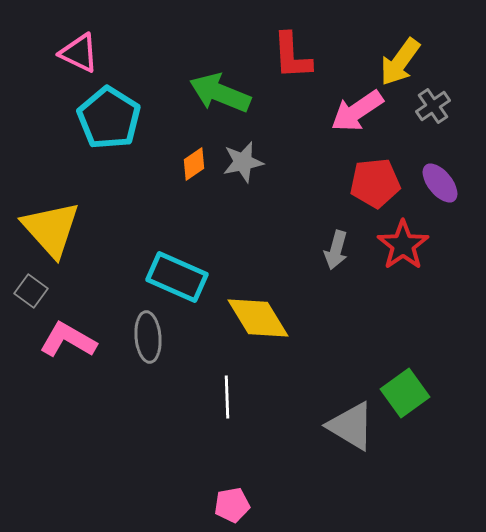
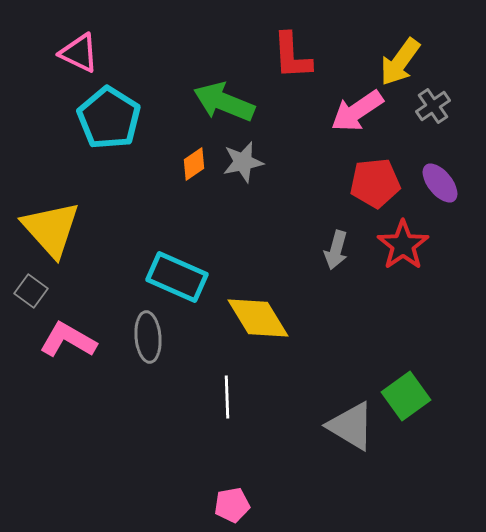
green arrow: moved 4 px right, 9 px down
green square: moved 1 px right, 3 px down
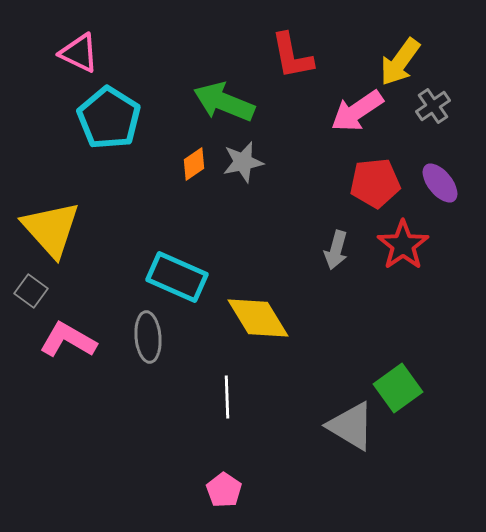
red L-shape: rotated 8 degrees counterclockwise
green square: moved 8 px left, 8 px up
pink pentagon: moved 8 px left, 15 px up; rotated 28 degrees counterclockwise
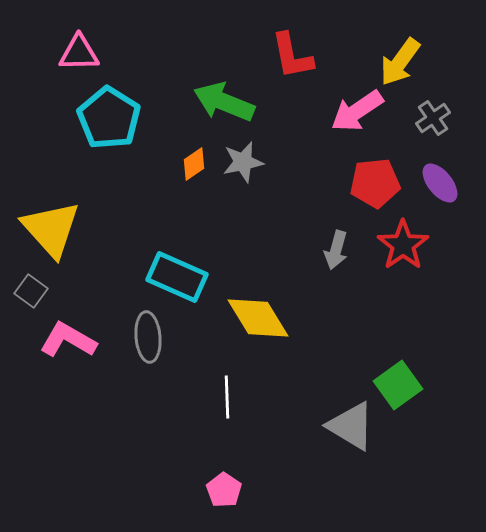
pink triangle: rotated 27 degrees counterclockwise
gray cross: moved 12 px down
green square: moved 3 px up
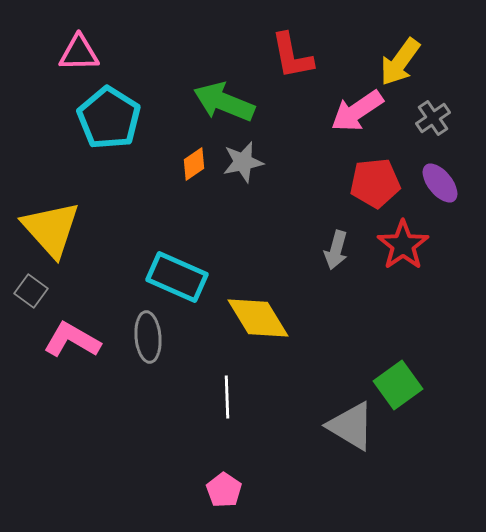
pink L-shape: moved 4 px right
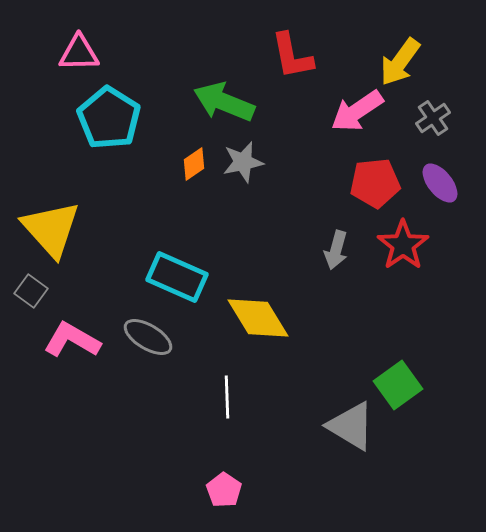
gray ellipse: rotated 54 degrees counterclockwise
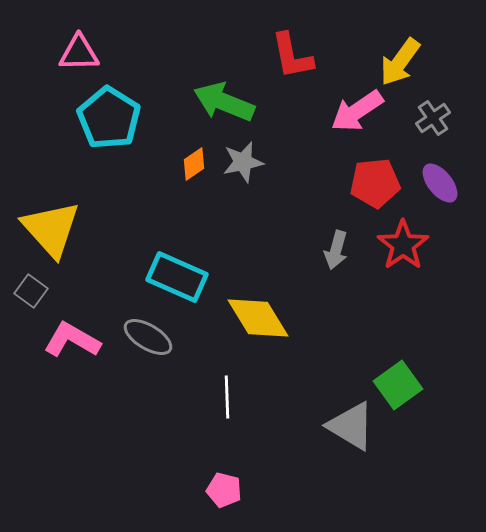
pink pentagon: rotated 20 degrees counterclockwise
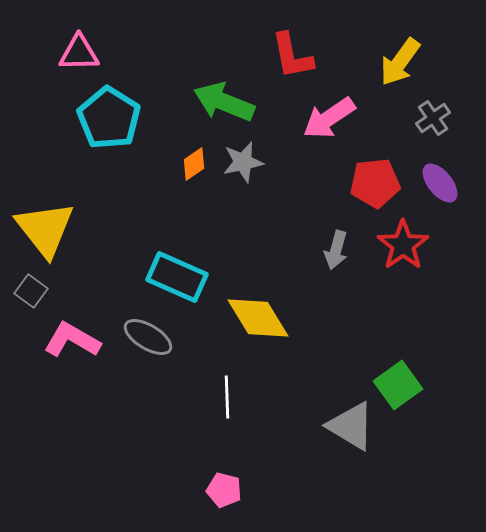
pink arrow: moved 28 px left, 7 px down
yellow triangle: moved 6 px left; rotated 4 degrees clockwise
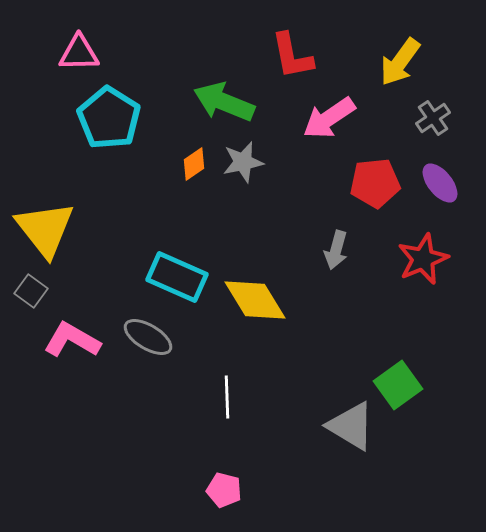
red star: moved 20 px right, 14 px down; rotated 12 degrees clockwise
yellow diamond: moved 3 px left, 18 px up
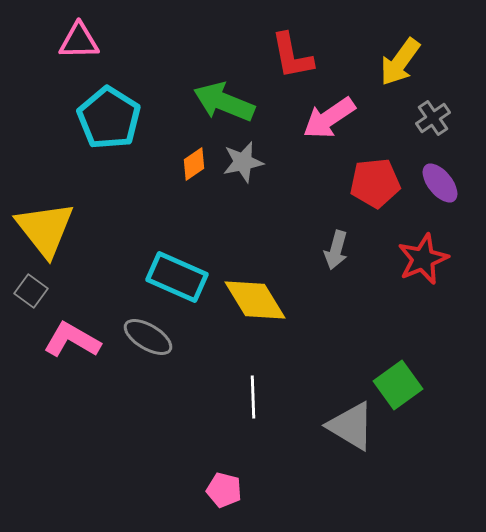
pink triangle: moved 12 px up
white line: moved 26 px right
